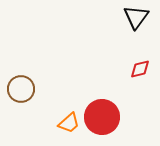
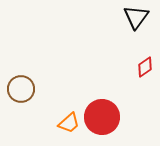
red diamond: moved 5 px right, 2 px up; rotated 20 degrees counterclockwise
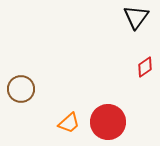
red circle: moved 6 px right, 5 px down
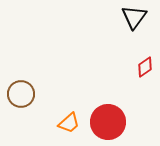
black triangle: moved 2 px left
brown circle: moved 5 px down
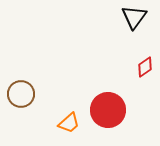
red circle: moved 12 px up
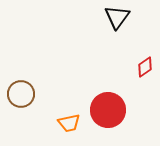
black triangle: moved 17 px left
orange trapezoid: rotated 30 degrees clockwise
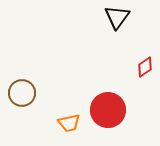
brown circle: moved 1 px right, 1 px up
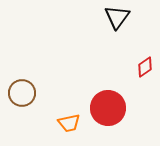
red circle: moved 2 px up
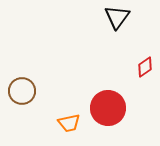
brown circle: moved 2 px up
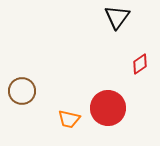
red diamond: moved 5 px left, 3 px up
orange trapezoid: moved 4 px up; rotated 25 degrees clockwise
